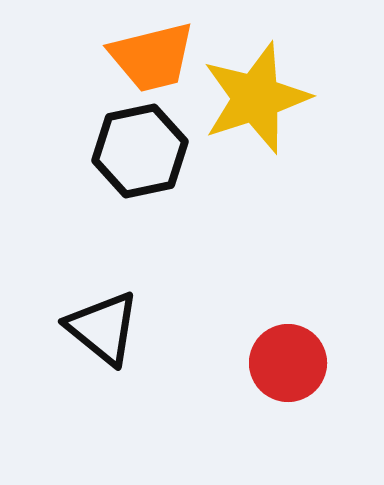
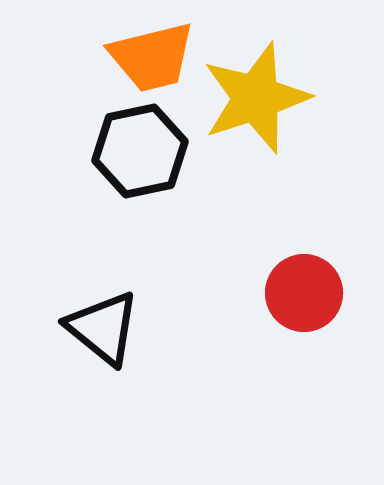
red circle: moved 16 px right, 70 px up
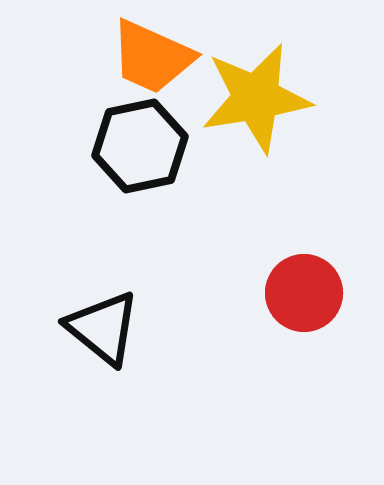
orange trapezoid: rotated 38 degrees clockwise
yellow star: rotated 9 degrees clockwise
black hexagon: moved 5 px up
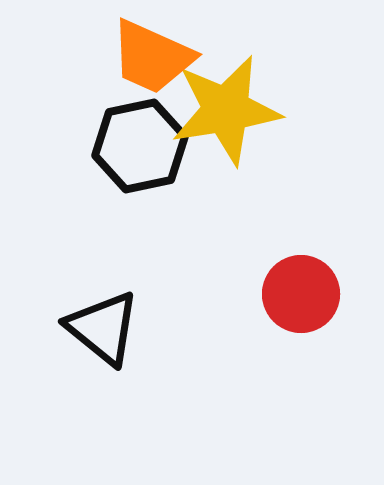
yellow star: moved 30 px left, 12 px down
red circle: moved 3 px left, 1 px down
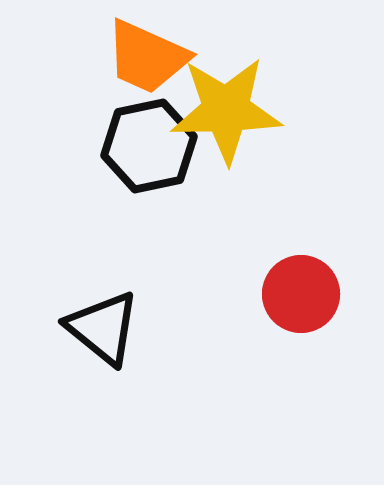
orange trapezoid: moved 5 px left
yellow star: rotated 8 degrees clockwise
black hexagon: moved 9 px right
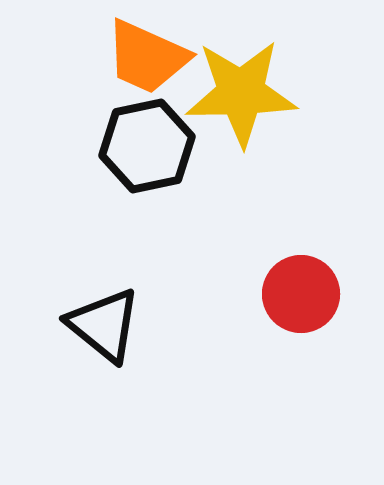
yellow star: moved 15 px right, 17 px up
black hexagon: moved 2 px left
black triangle: moved 1 px right, 3 px up
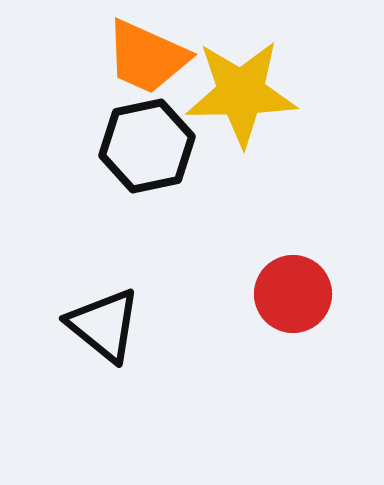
red circle: moved 8 px left
